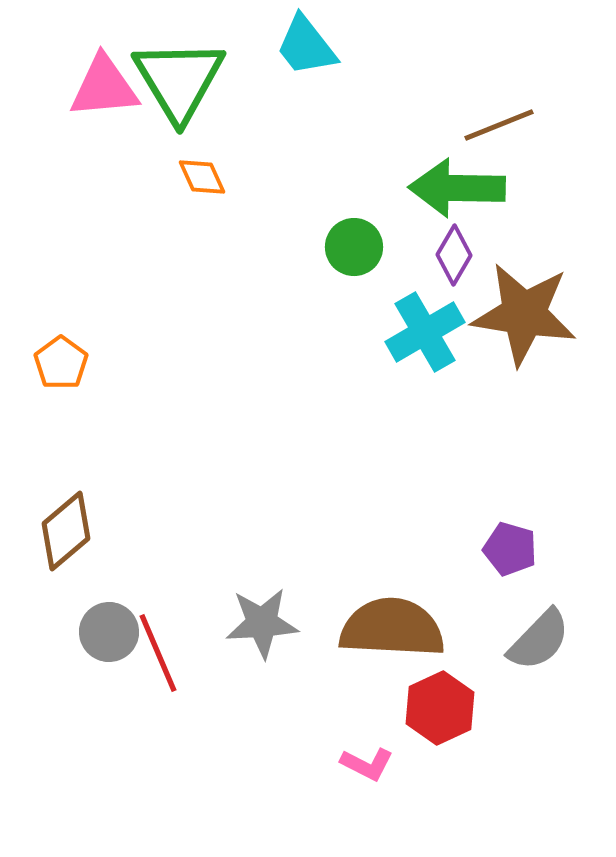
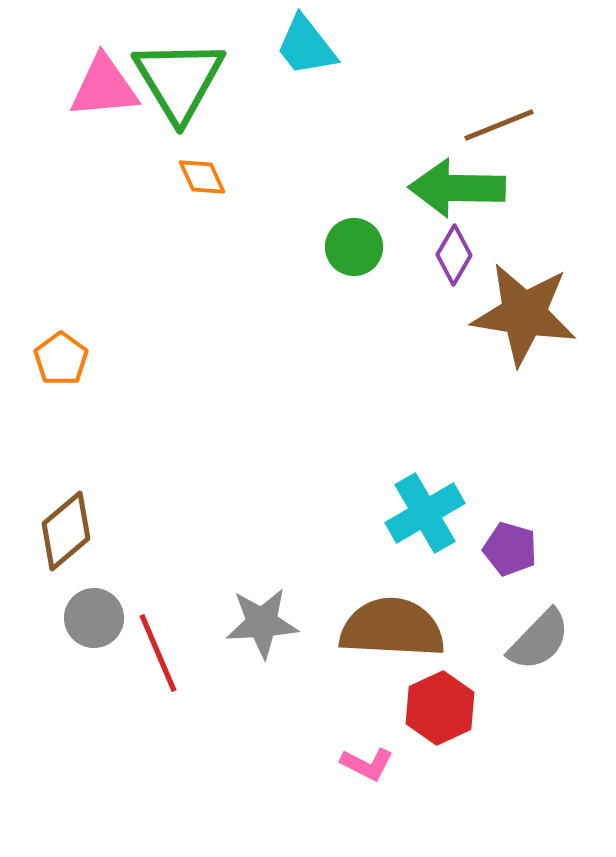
cyan cross: moved 181 px down
orange pentagon: moved 4 px up
gray circle: moved 15 px left, 14 px up
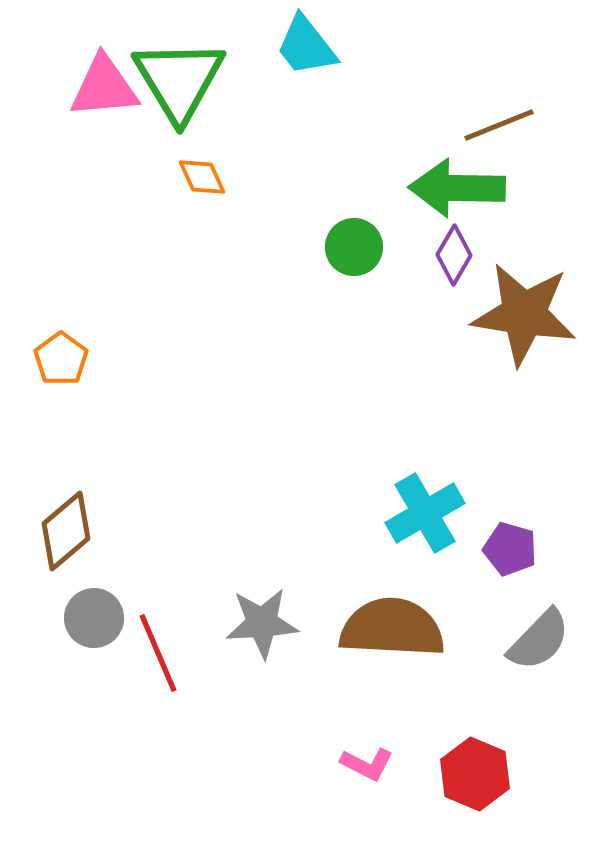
red hexagon: moved 35 px right, 66 px down; rotated 12 degrees counterclockwise
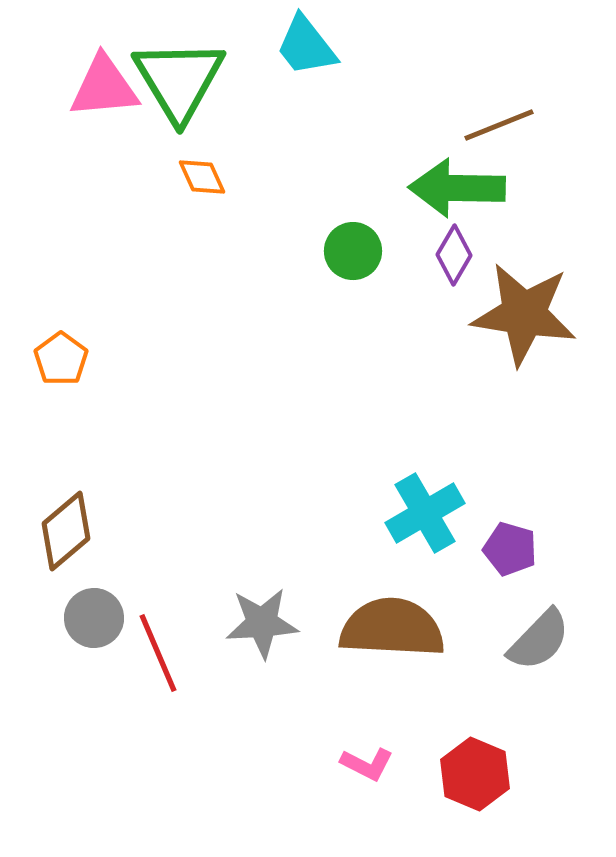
green circle: moved 1 px left, 4 px down
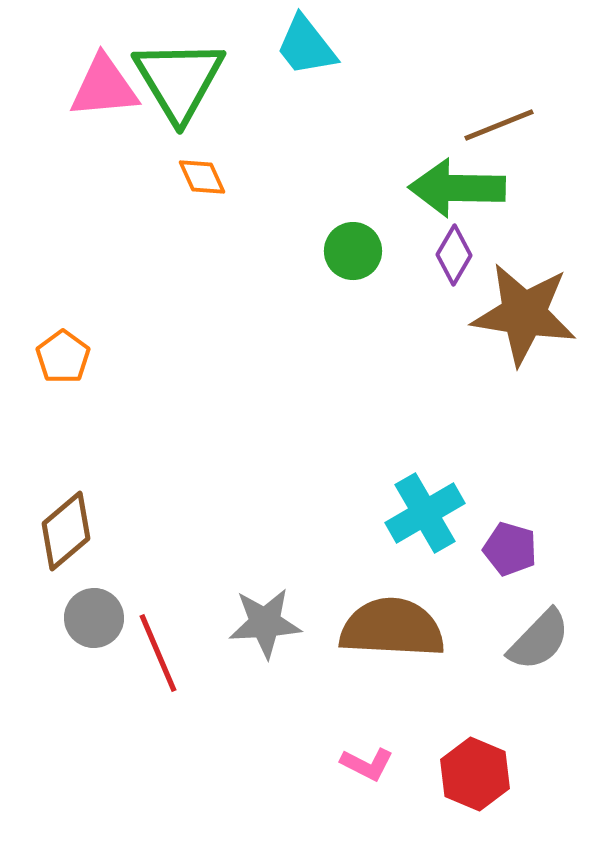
orange pentagon: moved 2 px right, 2 px up
gray star: moved 3 px right
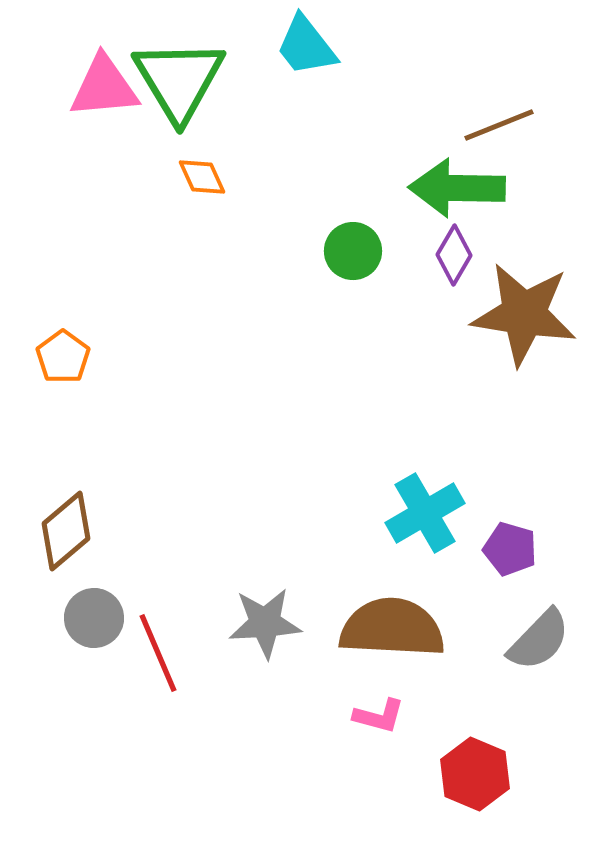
pink L-shape: moved 12 px right, 48 px up; rotated 12 degrees counterclockwise
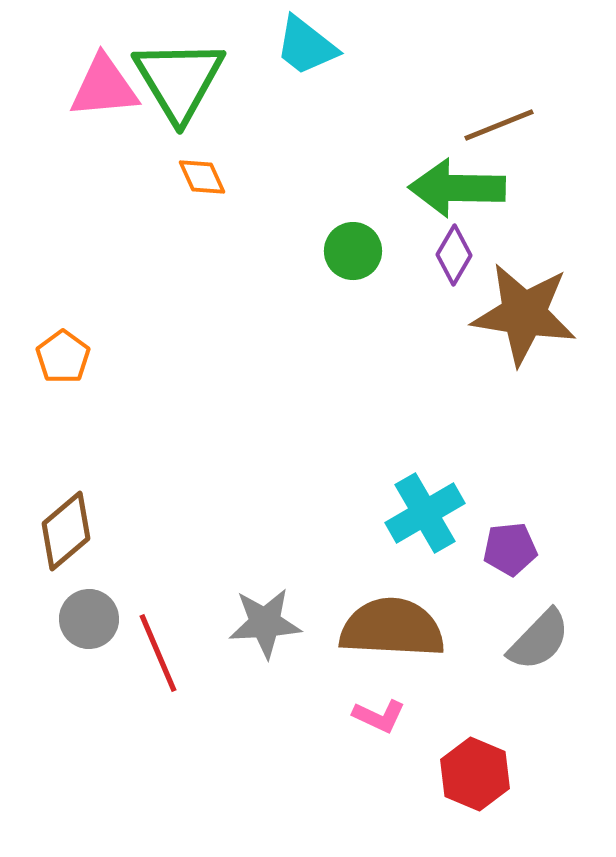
cyan trapezoid: rotated 14 degrees counterclockwise
purple pentagon: rotated 22 degrees counterclockwise
gray circle: moved 5 px left, 1 px down
pink L-shape: rotated 10 degrees clockwise
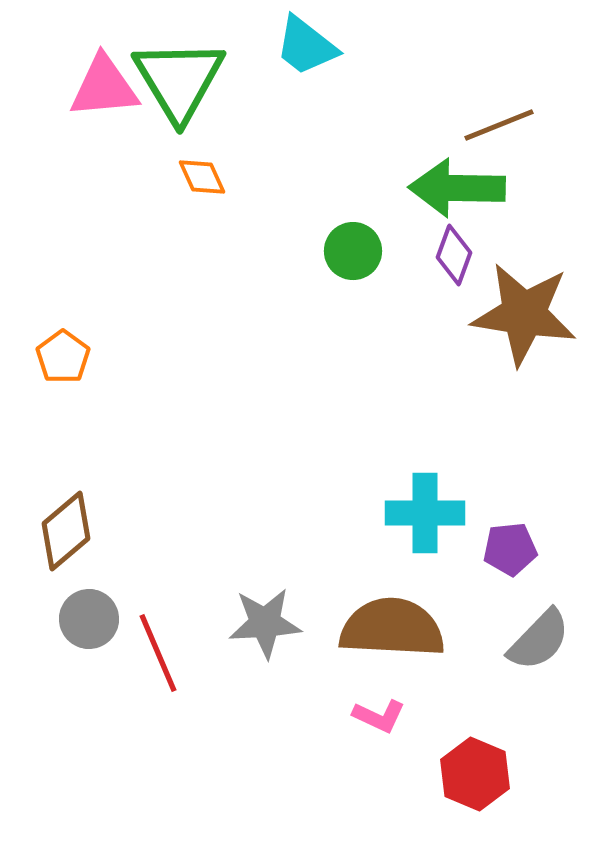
purple diamond: rotated 10 degrees counterclockwise
cyan cross: rotated 30 degrees clockwise
